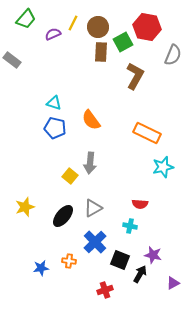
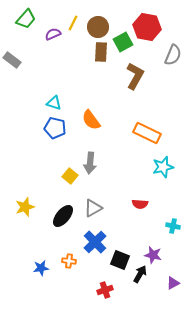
cyan cross: moved 43 px right
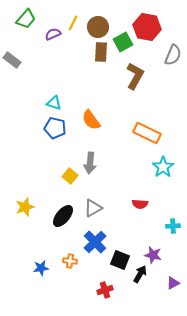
cyan star: rotated 20 degrees counterclockwise
cyan cross: rotated 16 degrees counterclockwise
orange cross: moved 1 px right
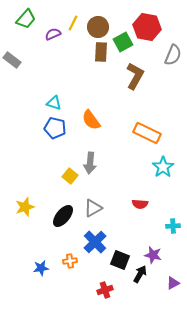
orange cross: rotated 16 degrees counterclockwise
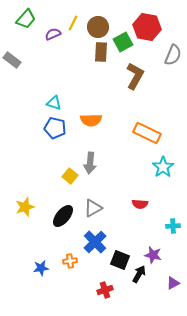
orange semicircle: rotated 55 degrees counterclockwise
black arrow: moved 1 px left
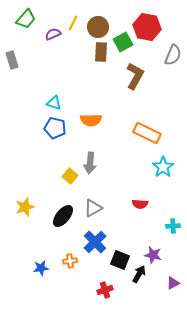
gray rectangle: rotated 36 degrees clockwise
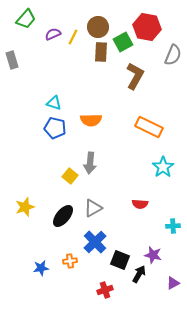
yellow line: moved 14 px down
orange rectangle: moved 2 px right, 6 px up
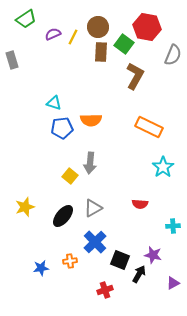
green trapezoid: rotated 15 degrees clockwise
green square: moved 1 px right, 2 px down; rotated 24 degrees counterclockwise
blue pentagon: moved 7 px right; rotated 20 degrees counterclockwise
